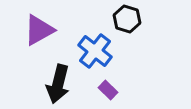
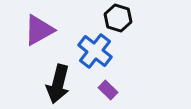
black hexagon: moved 9 px left, 1 px up
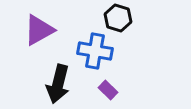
blue cross: rotated 28 degrees counterclockwise
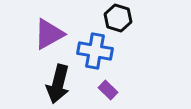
purple triangle: moved 10 px right, 4 px down
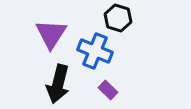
purple triangle: moved 2 px right; rotated 28 degrees counterclockwise
blue cross: rotated 12 degrees clockwise
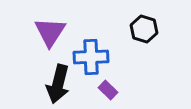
black hexagon: moved 26 px right, 11 px down
purple triangle: moved 1 px left, 2 px up
blue cross: moved 4 px left, 6 px down; rotated 24 degrees counterclockwise
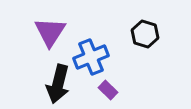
black hexagon: moved 1 px right, 5 px down
blue cross: rotated 20 degrees counterclockwise
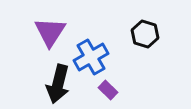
blue cross: rotated 8 degrees counterclockwise
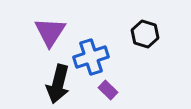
blue cross: rotated 12 degrees clockwise
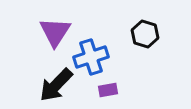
purple triangle: moved 5 px right
black arrow: moved 2 px left, 1 px down; rotated 30 degrees clockwise
purple rectangle: rotated 54 degrees counterclockwise
